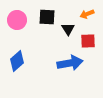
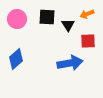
pink circle: moved 1 px up
black triangle: moved 4 px up
blue diamond: moved 1 px left, 2 px up
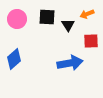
red square: moved 3 px right
blue diamond: moved 2 px left
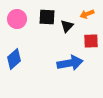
black triangle: moved 1 px left, 1 px down; rotated 16 degrees clockwise
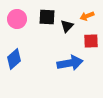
orange arrow: moved 2 px down
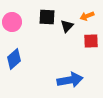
pink circle: moved 5 px left, 3 px down
blue arrow: moved 17 px down
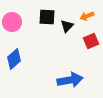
red square: rotated 21 degrees counterclockwise
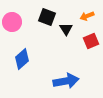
black square: rotated 18 degrees clockwise
black triangle: moved 1 px left, 3 px down; rotated 16 degrees counterclockwise
blue diamond: moved 8 px right
blue arrow: moved 4 px left, 1 px down
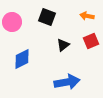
orange arrow: rotated 32 degrees clockwise
black triangle: moved 3 px left, 16 px down; rotated 24 degrees clockwise
blue diamond: rotated 15 degrees clockwise
blue arrow: moved 1 px right, 1 px down
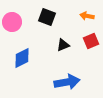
black triangle: rotated 16 degrees clockwise
blue diamond: moved 1 px up
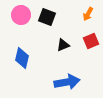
orange arrow: moved 1 px right, 2 px up; rotated 72 degrees counterclockwise
pink circle: moved 9 px right, 7 px up
blue diamond: rotated 50 degrees counterclockwise
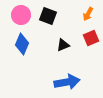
black square: moved 1 px right, 1 px up
red square: moved 3 px up
blue diamond: moved 14 px up; rotated 10 degrees clockwise
